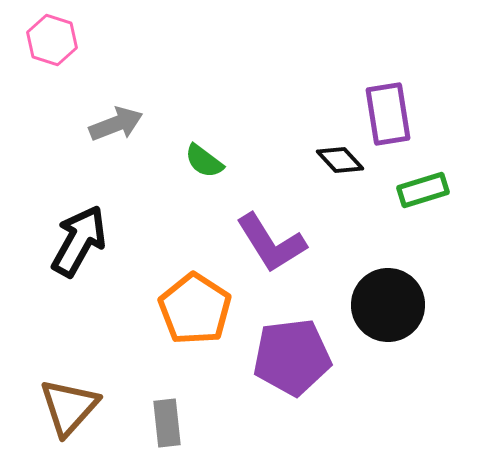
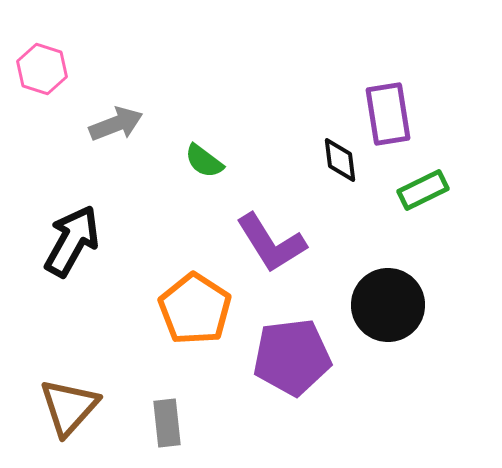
pink hexagon: moved 10 px left, 29 px down
black diamond: rotated 36 degrees clockwise
green rectangle: rotated 9 degrees counterclockwise
black arrow: moved 7 px left
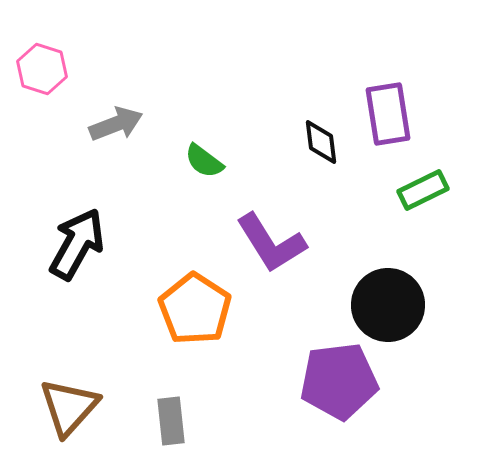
black diamond: moved 19 px left, 18 px up
black arrow: moved 5 px right, 3 px down
purple pentagon: moved 47 px right, 24 px down
gray rectangle: moved 4 px right, 2 px up
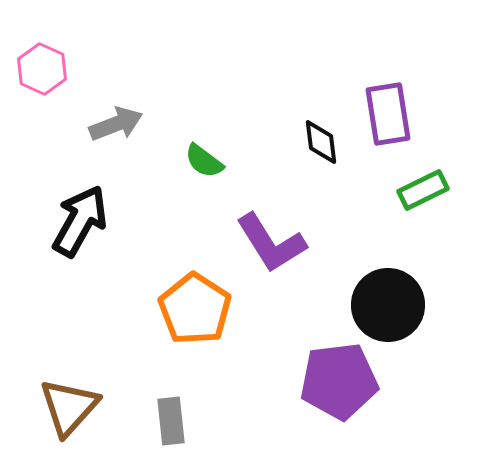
pink hexagon: rotated 6 degrees clockwise
black arrow: moved 3 px right, 23 px up
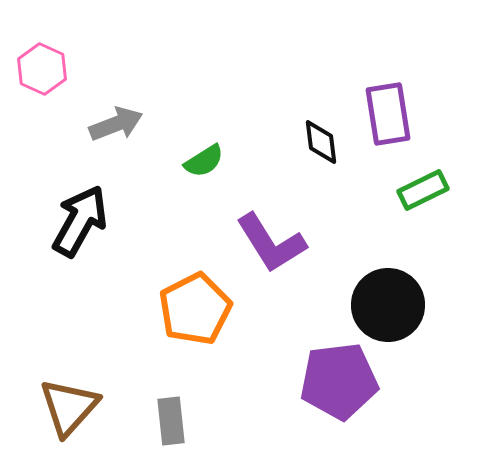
green semicircle: rotated 69 degrees counterclockwise
orange pentagon: rotated 12 degrees clockwise
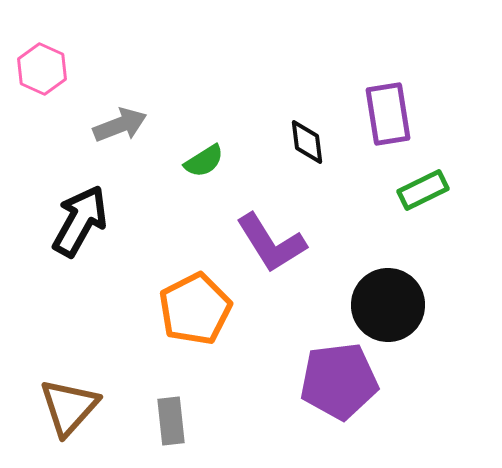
gray arrow: moved 4 px right, 1 px down
black diamond: moved 14 px left
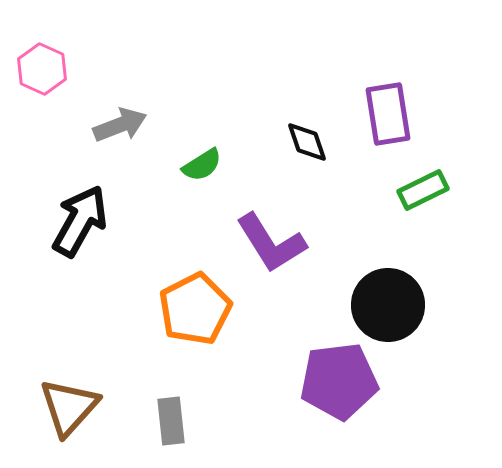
black diamond: rotated 12 degrees counterclockwise
green semicircle: moved 2 px left, 4 px down
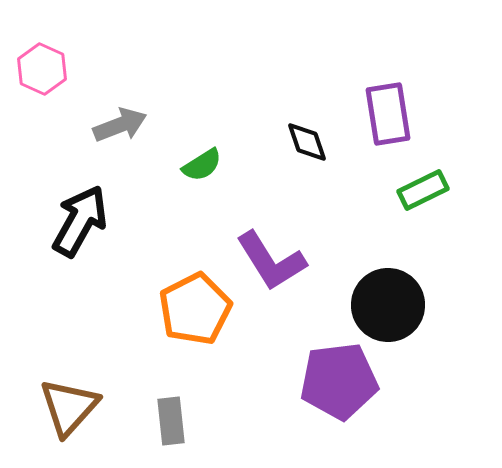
purple L-shape: moved 18 px down
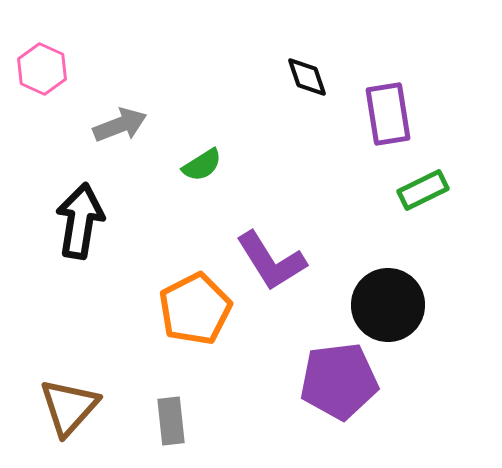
black diamond: moved 65 px up
black arrow: rotated 20 degrees counterclockwise
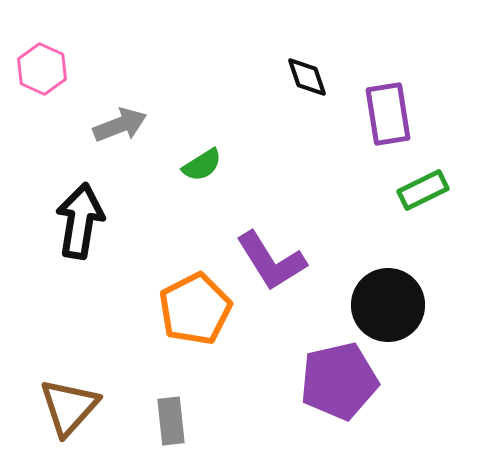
purple pentagon: rotated 6 degrees counterclockwise
